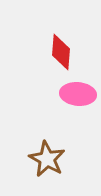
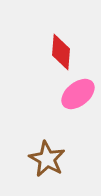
pink ellipse: rotated 44 degrees counterclockwise
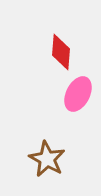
pink ellipse: rotated 24 degrees counterclockwise
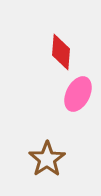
brown star: rotated 9 degrees clockwise
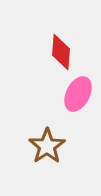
brown star: moved 13 px up
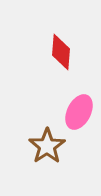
pink ellipse: moved 1 px right, 18 px down
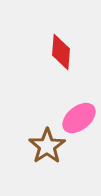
pink ellipse: moved 6 px down; rotated 24 degrees clockwise
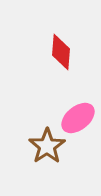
pink ellipse: moved 1 px left
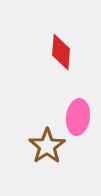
pink ellipse: moved 1 px up; rotated 44 degrees counterclockwise
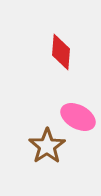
pink ellipse: rotated 68 degrees counterclockwise
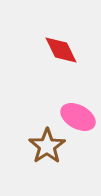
red diamond: moved 2 px up; rotated 30 degrees counterclockwise
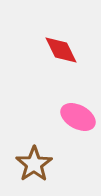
brown star: moved 13 px left, 18 px down
